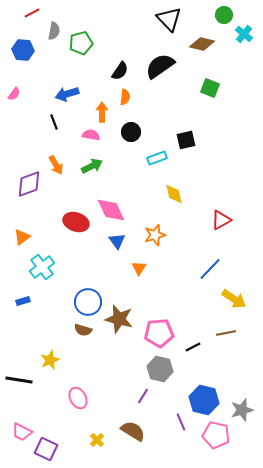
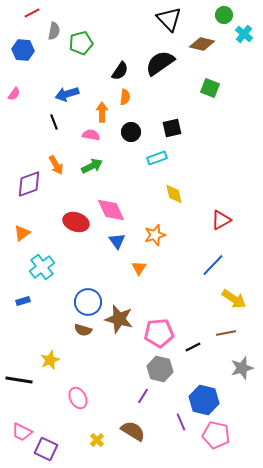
black semicircle at (160, 66): moved 3 px up
black square at (186, 140): moved 14 px left, 12 px up
orange triangle at (22, 237): moved 4 px up
blue line at (210, 269): moved 3 px right, 4 px up
gray star at (242, 410): moved 42 px up
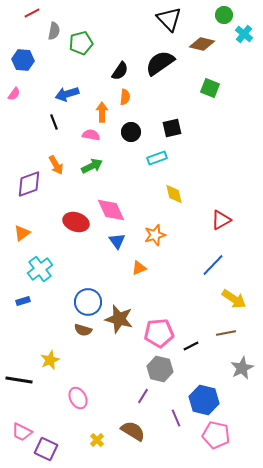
blue hexagon at (23, 50): moved 10 px down
cyan cross at (42, 267): moved 2 px left, 2 px down
orange triangle at (139, 268): rotated 35 degrees clockwise
black line at (193, 347): moved 2 px left, 1 px up
gray star at (242, 368): rotated 10 degrees counterclockwise
purple line at (181, 422): moved 5 px left, 4 px up
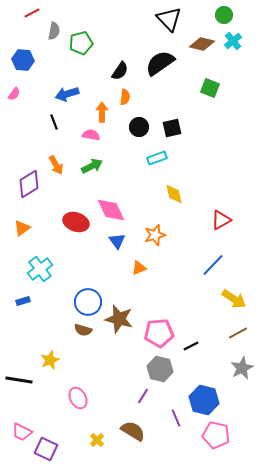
cyan cross at (244, 34): moved 11 px left, 7 px down; rotated 12 degrees clockwise
black circle at (131, 132): moved 8 px right, 5 px up
purple diamond at (29, 184): rotated 12 degrees counterclockwise
orange triangle at (22, 233): moved 5 px up
brown line at (226, 333): moved 12 px right; rotated 18 degrees counterclockwise
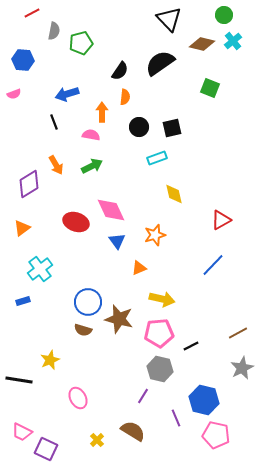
pink semicircle at (14, 94): rotated 32 degrees clockwise
yellow arrow at (234, 299): moved 72 px left; rotated 20 degrees counterclockwise
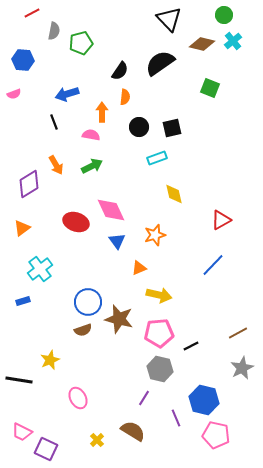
yellow arrow at (162, 299): moved 3 px left, 4 px up
brown semicircle at (83, 330): rotated 36 degrees counterclockwise
purple line at (143, 396): moved 1 px right, 2 px down
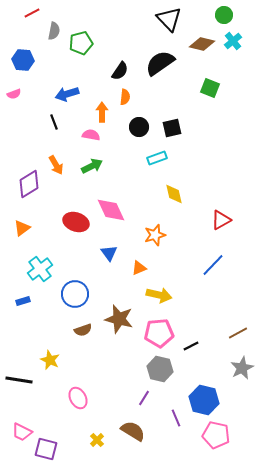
blue triangle at (117, 241): moved 8 px left, 12 px down
blue circle at (88, 302): moved 13 px left, 8 px up
yellow star at (50, 360): rotated 24 degrees counterclockwise
purple square at (46, 449): rotated 10 degrees counterclockwise
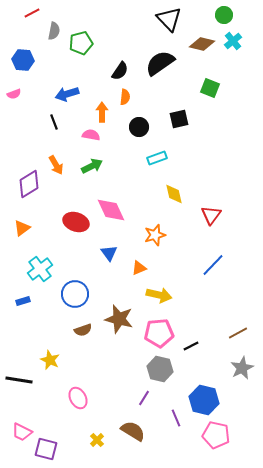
black square at (172, 128): moved 7 px right, 9 px up
red triangle at (221, 220): moved 10 px left, 5 px up; rotated 25 degrees counterclockwise
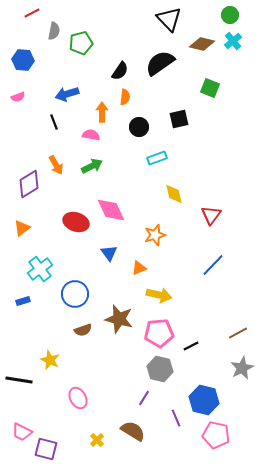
green circle at (224, 15): moved 6 px right
pink semicircle at (14, 94): moved 4 px right, 3 px down
